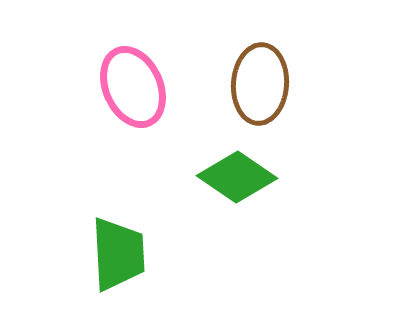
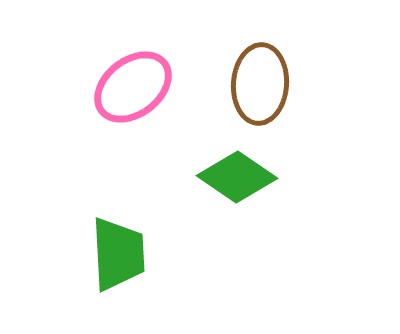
pink ellipse: rotated 76 degrees clockwise
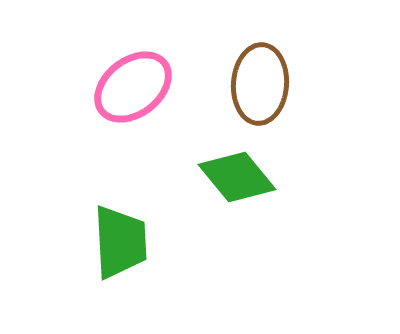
green diamond: rotated 16 degrees clockwise
green trapezoid: moved 2 px right, 12 px up
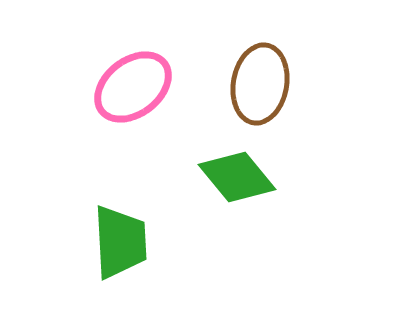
brown ellipse: rotated 6 degrees clockwise
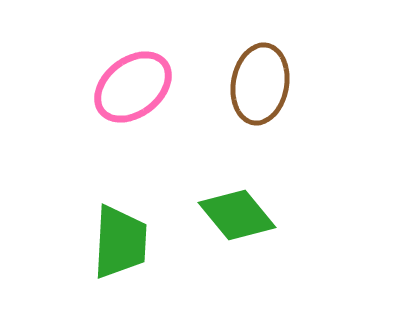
green diamond: moved 38 px down
green trapezoid: rotated 6 degrees clockwise
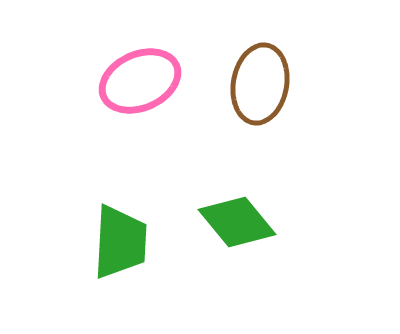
pink ellipse: moved 7 px right, 6 px up; rotated 14 degrees clockwise
green diamond: moved 7 px down
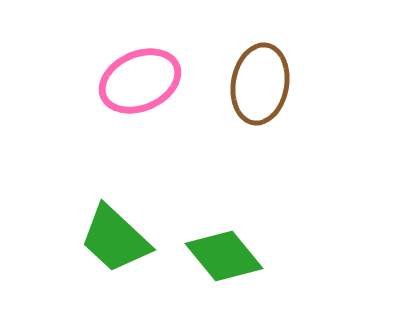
green diamond: moved 13 px left, 34 px down
green trapezoid: moved 5 px left, 3 px up; rotated 130 degrees clockwise
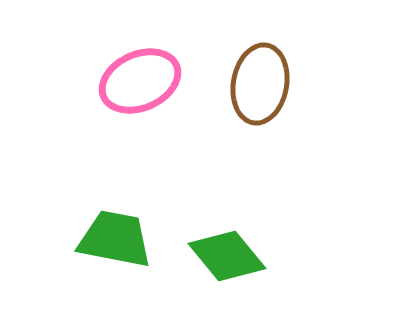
green trapezoid: rotated 148 degrees clockwise
green diamond: moved 3 px right
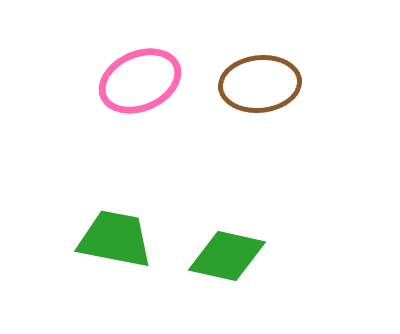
brown ellipse: rotated 74 degrees clockwise
green diamond: rotated 38 degrees counterclockwise
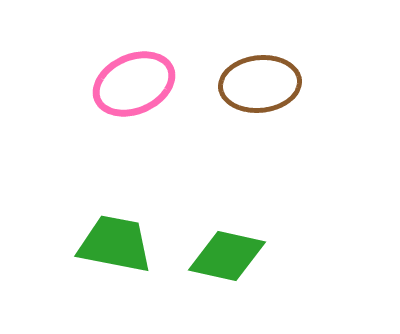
pink ellipse: moved 6 px left, 3 px down
green trapezoid: moved 5 px down
